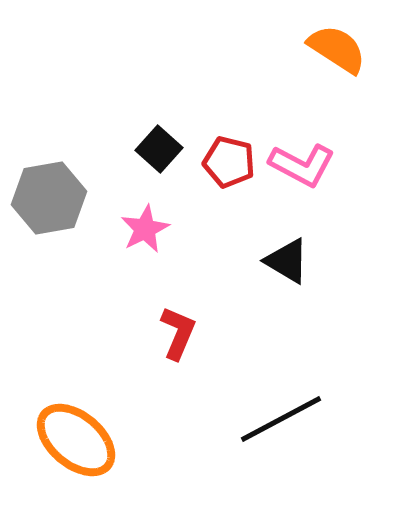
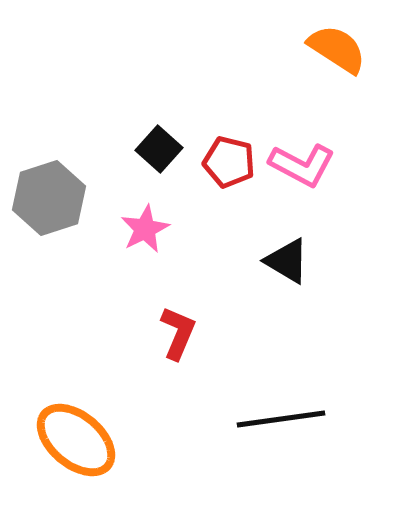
gray hexagon: rotated 8 degrees counterclockwise
black line: rotated 20 degrees clockwise
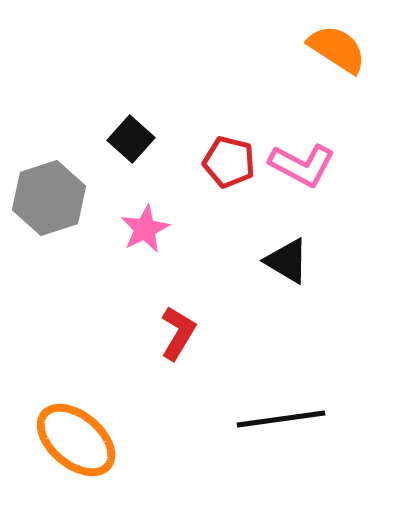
black square: moved 28 px left, 10 px up
red L-shape: rotated 8 degrees clockwise
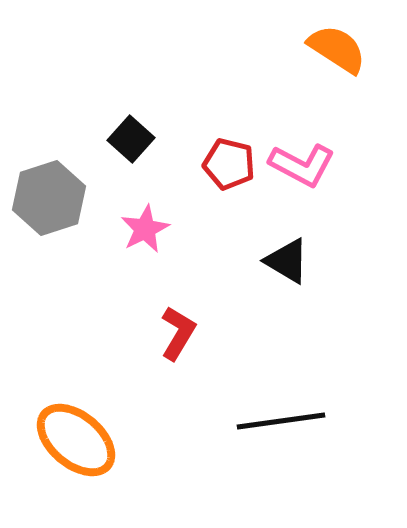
red pentagon: moved 2 px down
black line: moved 2 px down
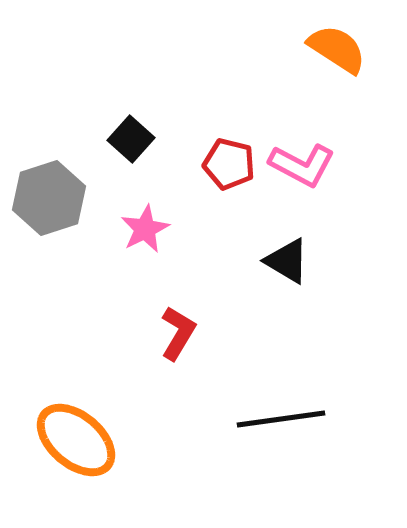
black line: moved 2 px up
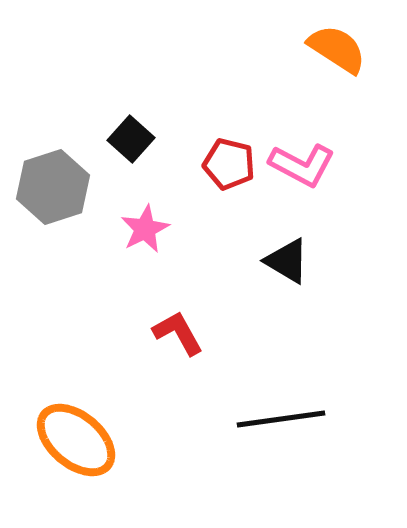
gray hexagon: moved 4 px right, 11 px up
red L-shape: rotated 60 degrees counterclockwise
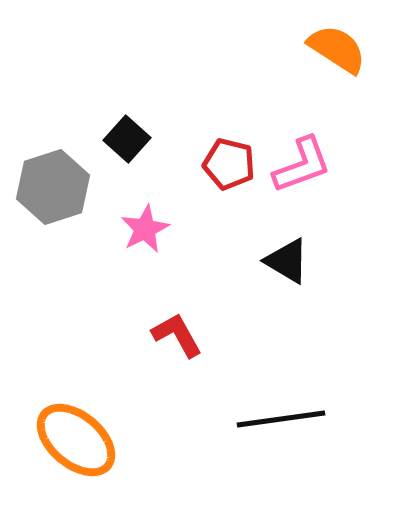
black square: moved 4 px left
pink L-shape: rotated 48 degrees counterclockwise
red L-shape: moved 1 px left, 2 px down
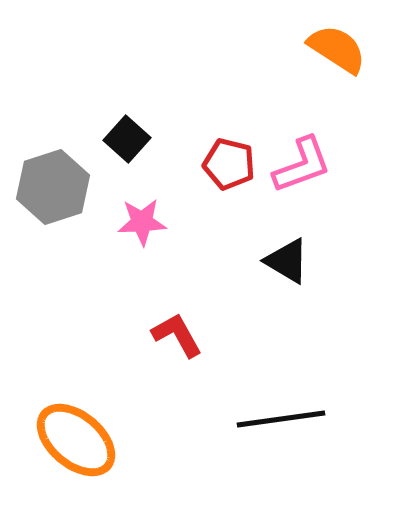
pink star: moved 3 px left, 7 px up; rotated 24 degrees clockwise
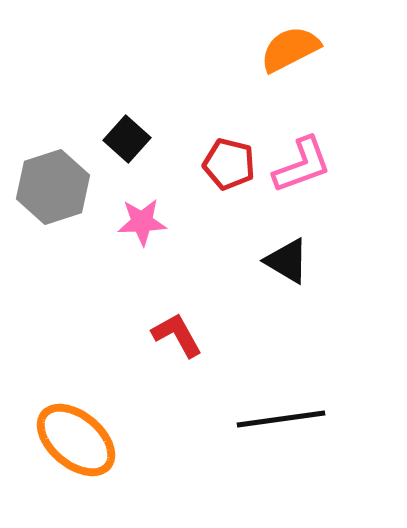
orange semicircle: moved 47 px left; rotated 60 degrees counterclockwise
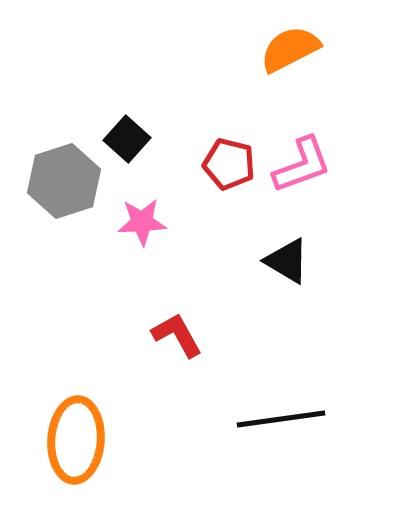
gray hexagon: moved 11 px right, 6 px up
orange ellipse: rotated 54 degrees clockwise
